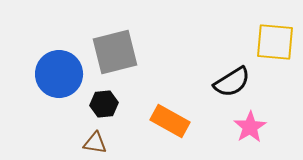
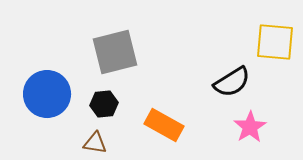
blue circle: moved 12 px left, 20 px down
orange rectangle: moved 6 px left, 4 px down
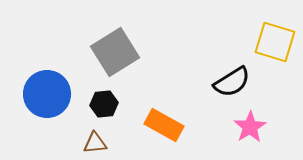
yellow square: rotated 12 degrees clockwise
gray square: rotated 18 degrees counterclockwise
brown triangle: rotated 15 degrees counterclockwise
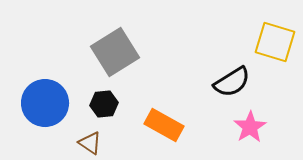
blue circle: moved 2 px left, 9 px down
brown triangle: moved 5 px left; rotated 40 degrees clockwise
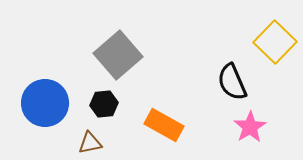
yellow square: rotated 27 degrees clockwise
gray square: moved 3 px right, 3 px down; rotated 9 degrees counterclockwise
black semicircle: rotated 99 degrees clockwise
brown triangle: rotated 45 degrees counterclockwise
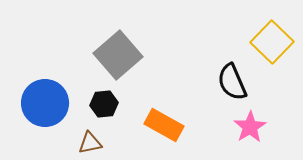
yellow square: moved 3 px left
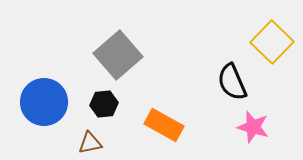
blue circle: moved 1 px left, 1 px up
pink star: moved 3 px right; rotated 24 degrees counterclockwise
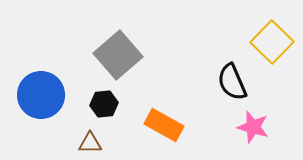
blue circle: moved 3 px left, 7 px up
brown triangle: rotated 10 degrees clockwise
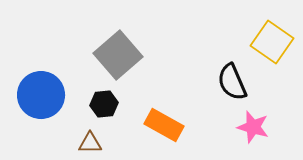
yellow square: rotated 9 degrees counterclockwise
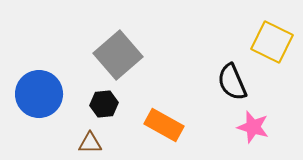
yellow square: rotated 9 degrees counterclockwise
blue circle: moved 2 px left, 1 px up
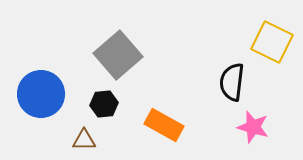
black semicircle: rotated 30 degrees clockwise
blue circle: moved 2 px right
brown triangle: moved 6 px left, 3 px up
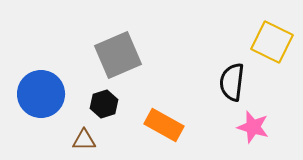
gray square: rotated 18 degrees clockwise
black hexagon: rotated 12 degrees counterclockwise
